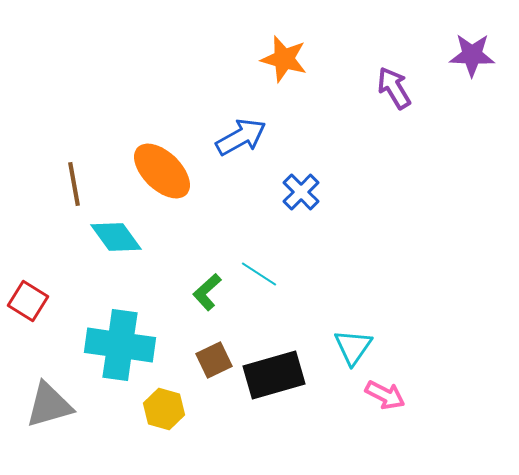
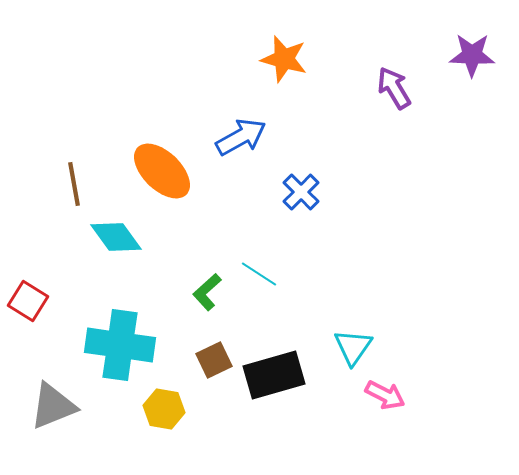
gray triangle: moved 4 px right, 1 px down; rotated 6 degrees counterclockwise
yellow hexagon: rotated 6 degrees counterclockwise
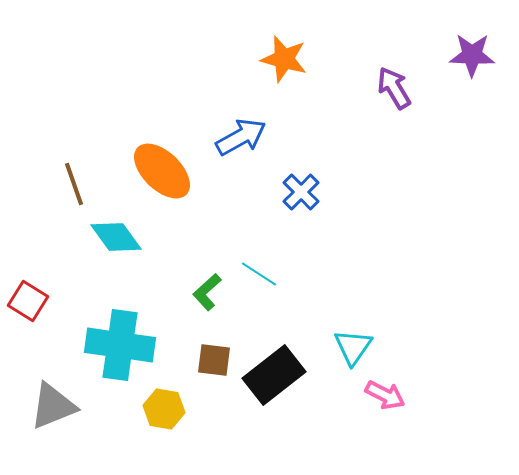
brown line: rotated 9 degrees counterclockwise
brown square: rotated 33 degrees clockwise
black rectangle: rotated 22 degrees counterclockwise
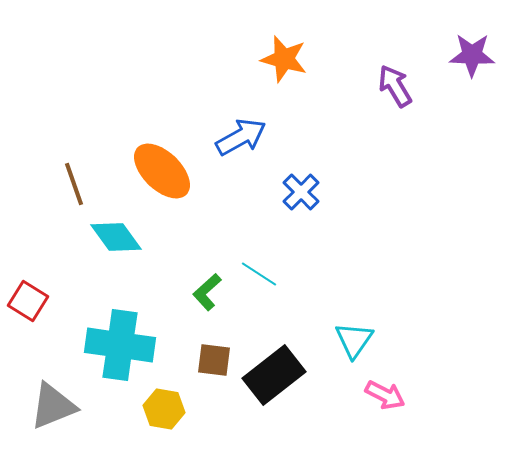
purple arrow: moved 1 px right, 2 px up
cyan triangle: moved 1 px right, 7 px up
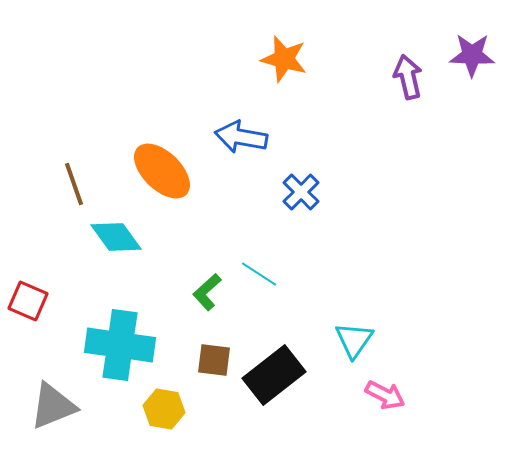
purple arrow: moved 13 px right, 9 px up; rotated 18 degrees clockwise
blue arrow: rotated 141 degrees counterclockwise
red square: rotated 9 degrees counterclockwise
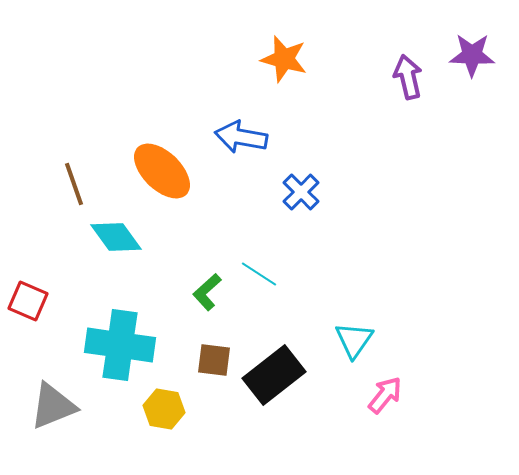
pink arrow: rotated 78 degrees counterclockwise
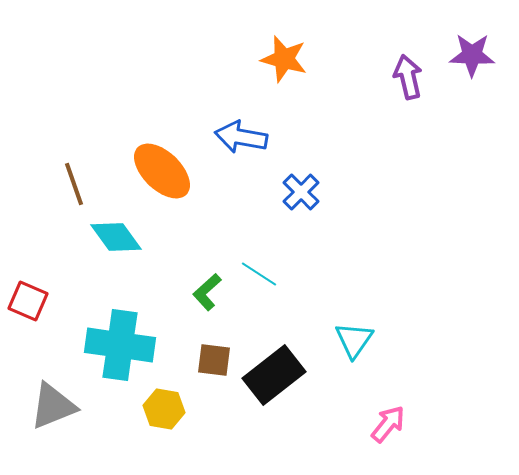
pink arrow: moved 3 px right, 29 px down
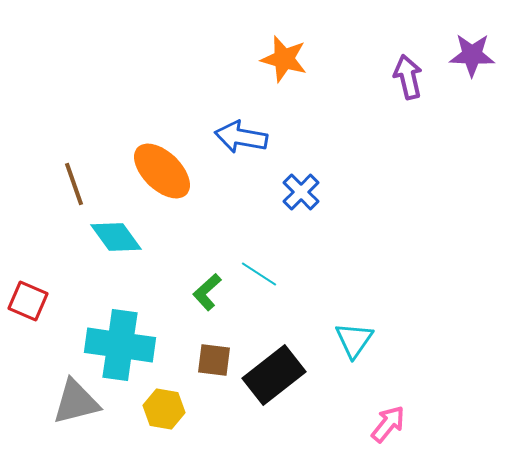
gray triangle: moved 23 px right, 4 px up; rotated 8 degrees clockwise
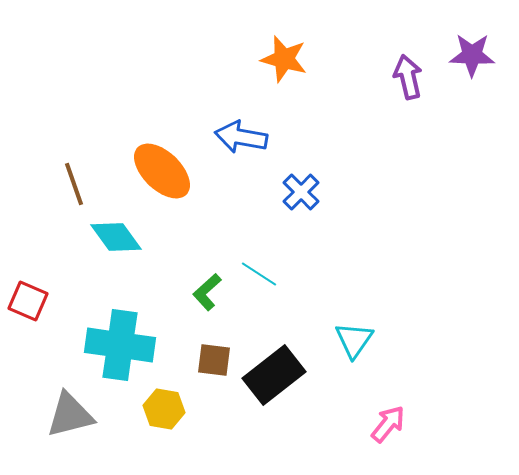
gray triangle: moved 6 px left, 13 px down
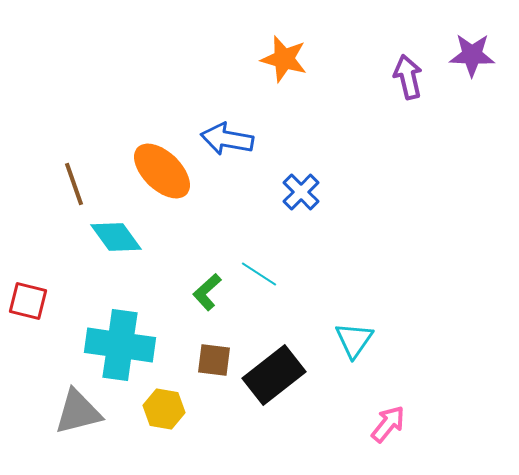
blue arrow: moved 14 px left, 2 px down
red square: rotated 9 degrees counterclockwise
gray triangle: moved 8 px right, 3 px up
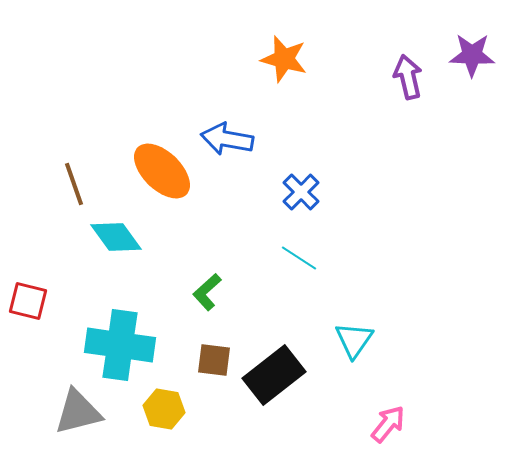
cyan line: moved 40 px right, 16 px up
